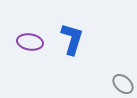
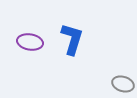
gray ellipse: rotated 25 degrees counterclockwise
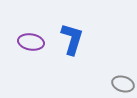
purple ellipse: moved 1 px right
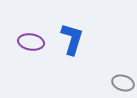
gray ellipse: moved 1 px up
